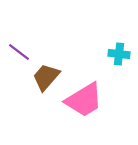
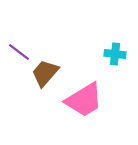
cyan cross: moved 4 px left
brown trapezoid: moved 1 px left, 4 px up
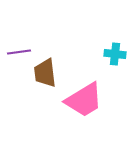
purple line: rotated 45 degrees counterclockwise
brown trapezoid: rotated 48 degrees counterclockwise
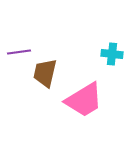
cyan cross: moved 3 px left
brown trapezoid: rotated 20 degrees clockwise
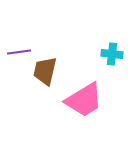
brown trapezoid: moved 2 px up
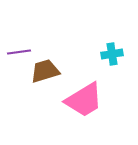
cyan cross: rotated 15 degrees counterclockwise
brown trapezoid: rotated 60 degrees clockwise
